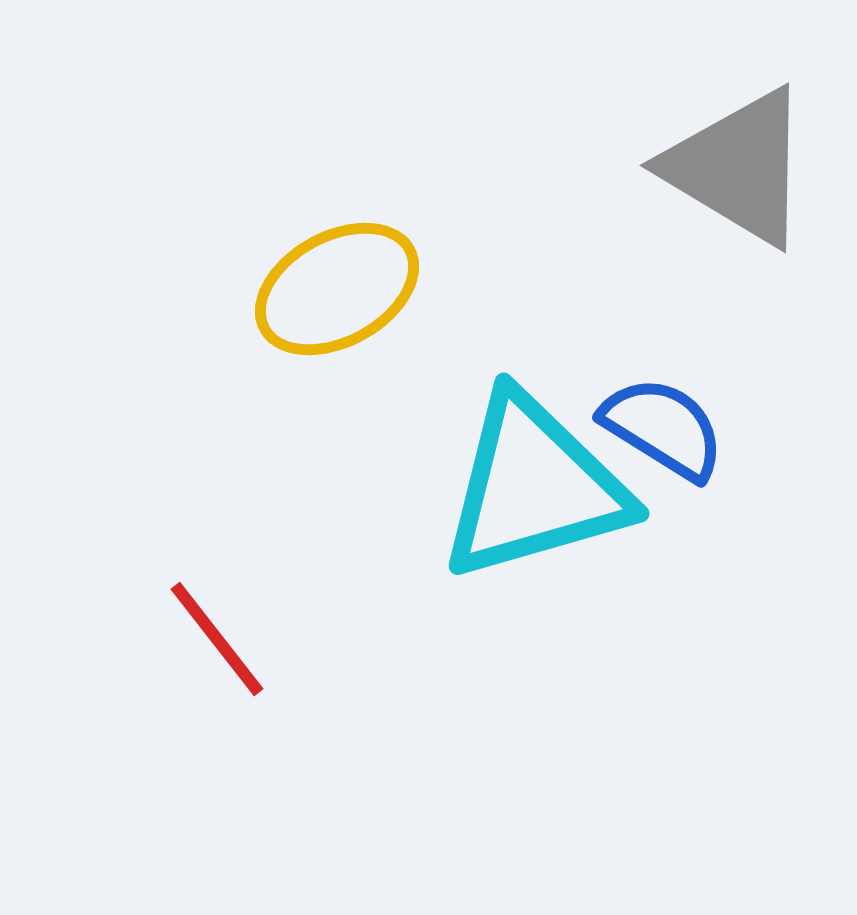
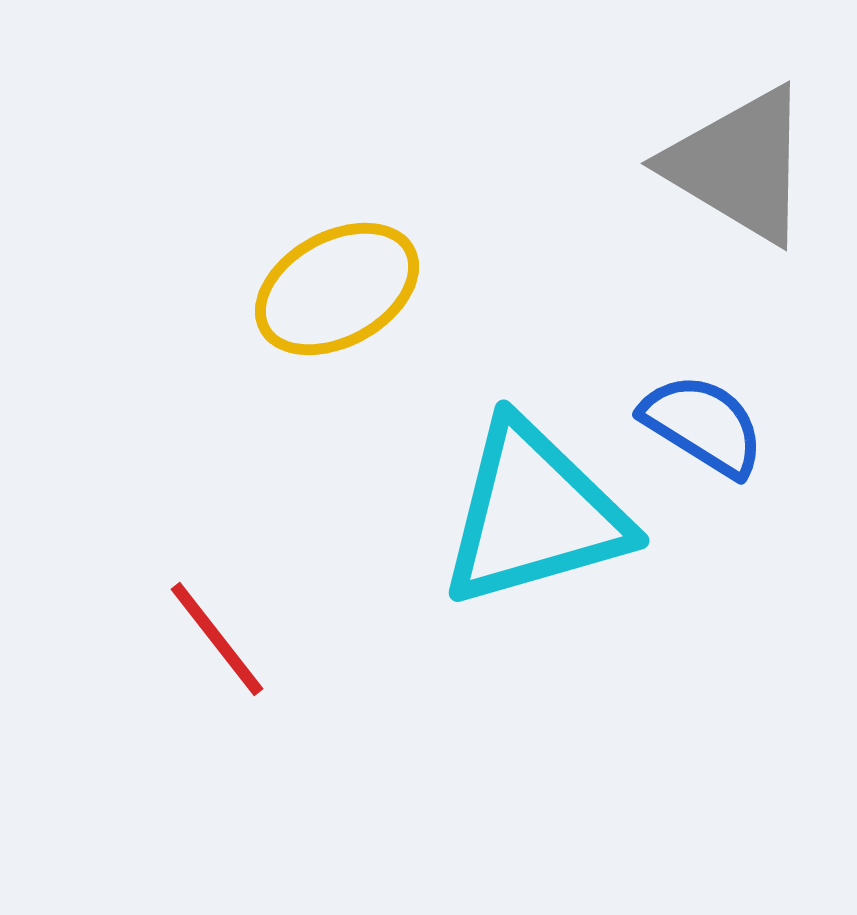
gray triangle: moved 1 px right, 2 px up
blue semicircle: moved 40 px right, 3 px up
cyan triangle: moved 27 px down
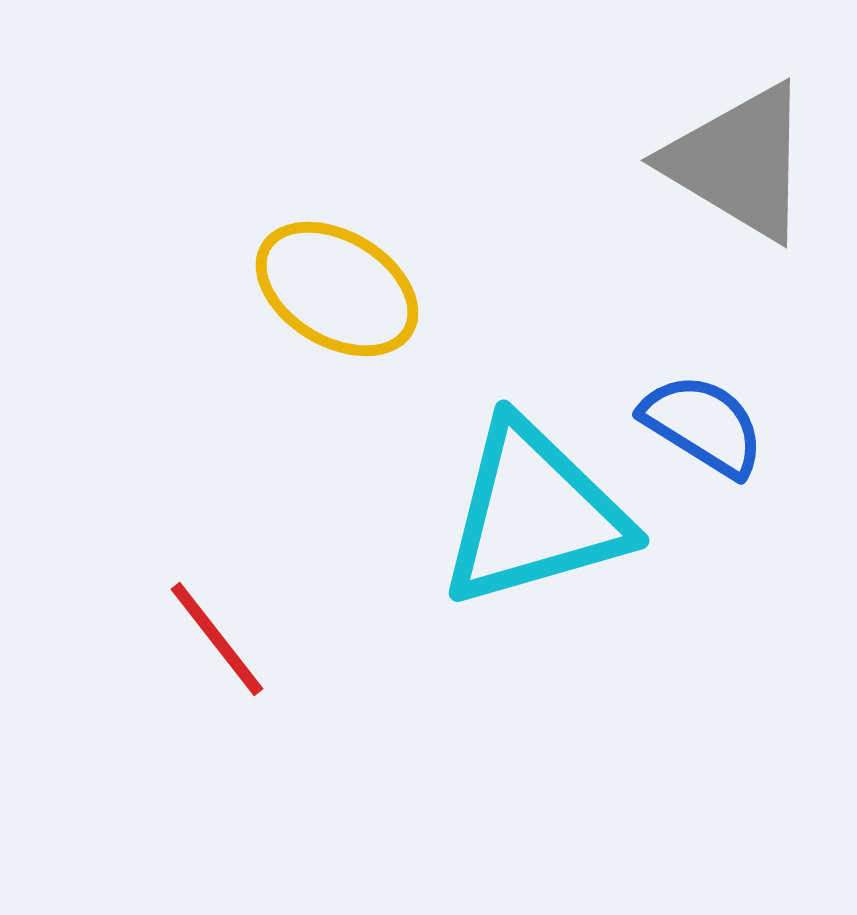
gray triangle: moved 3 px up
yellow ellipse: rotated 60 degrees clockwise
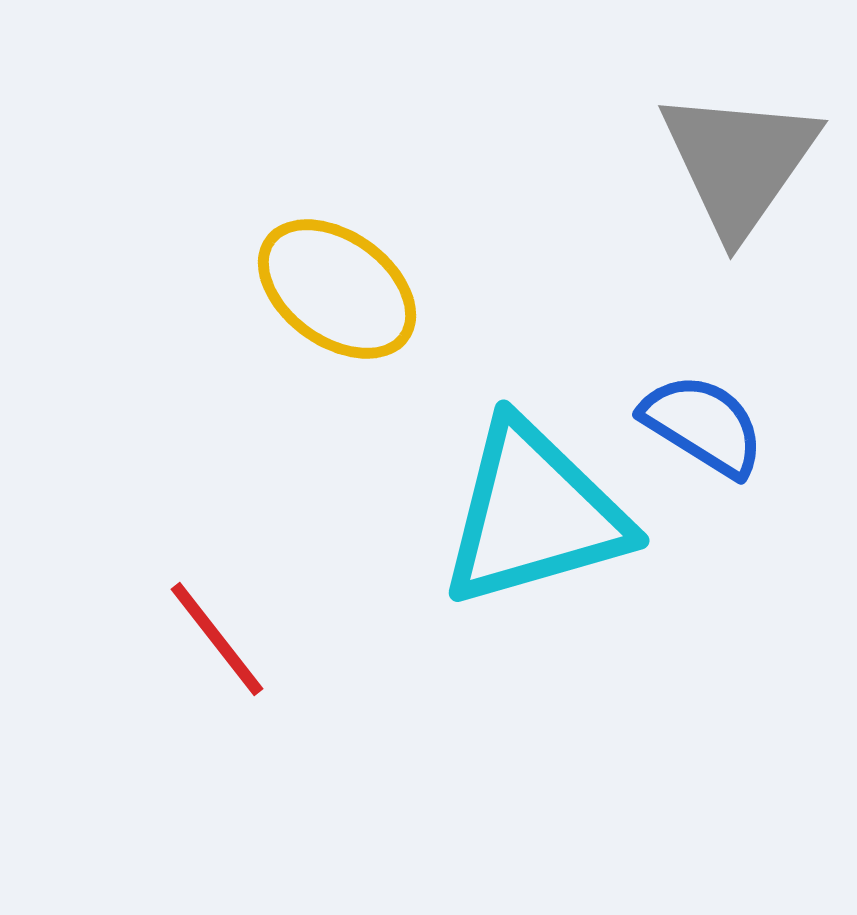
gray triangle: rotated 34 degrees clockwise
yellow ellipse: rotated 5 degrees clockwise
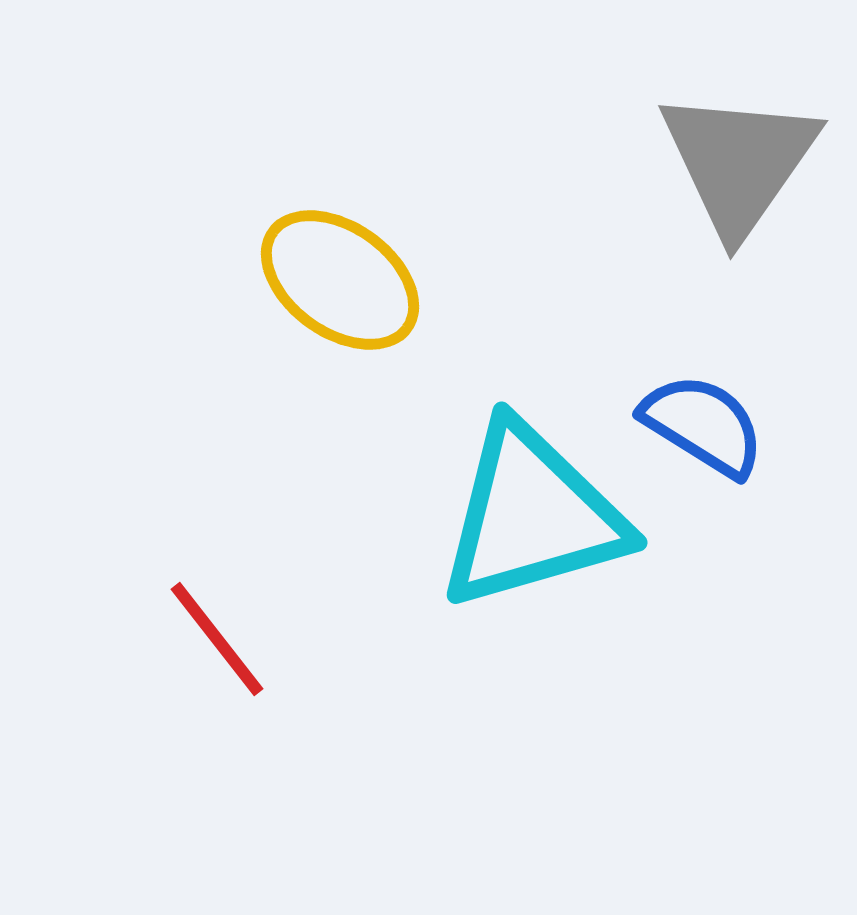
yellow ellipse: moved 3 px right, 9 px up
cyan triangle: moved 2 px left, 2 px down
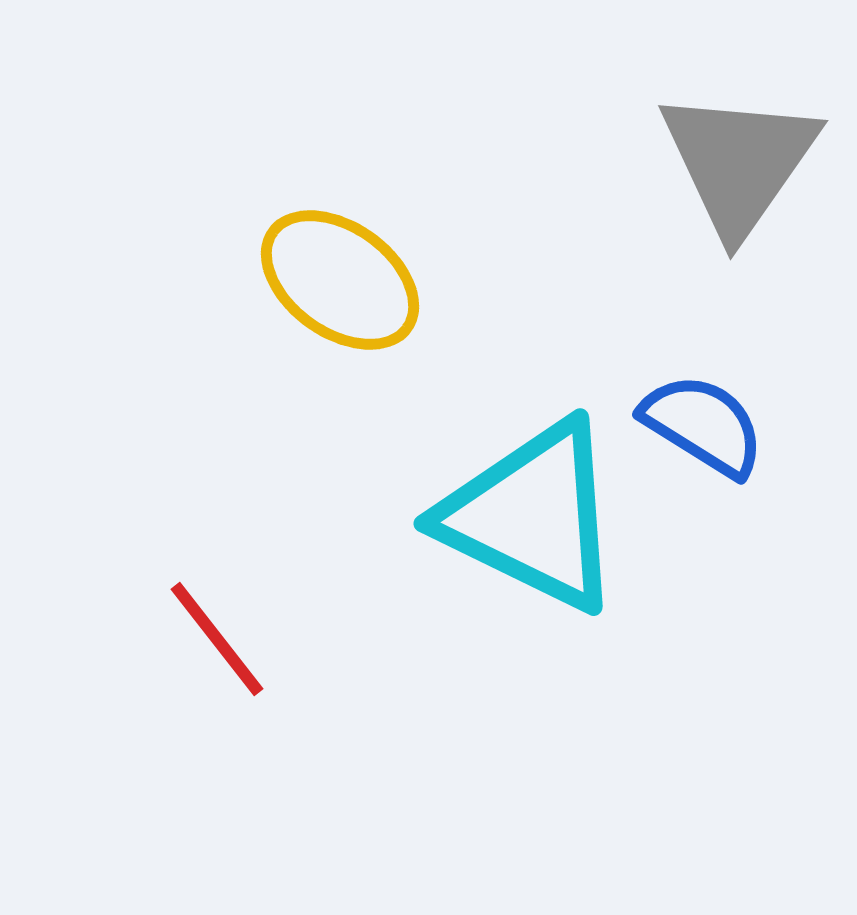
cyan triangle: rotated 42 degrees clockwise
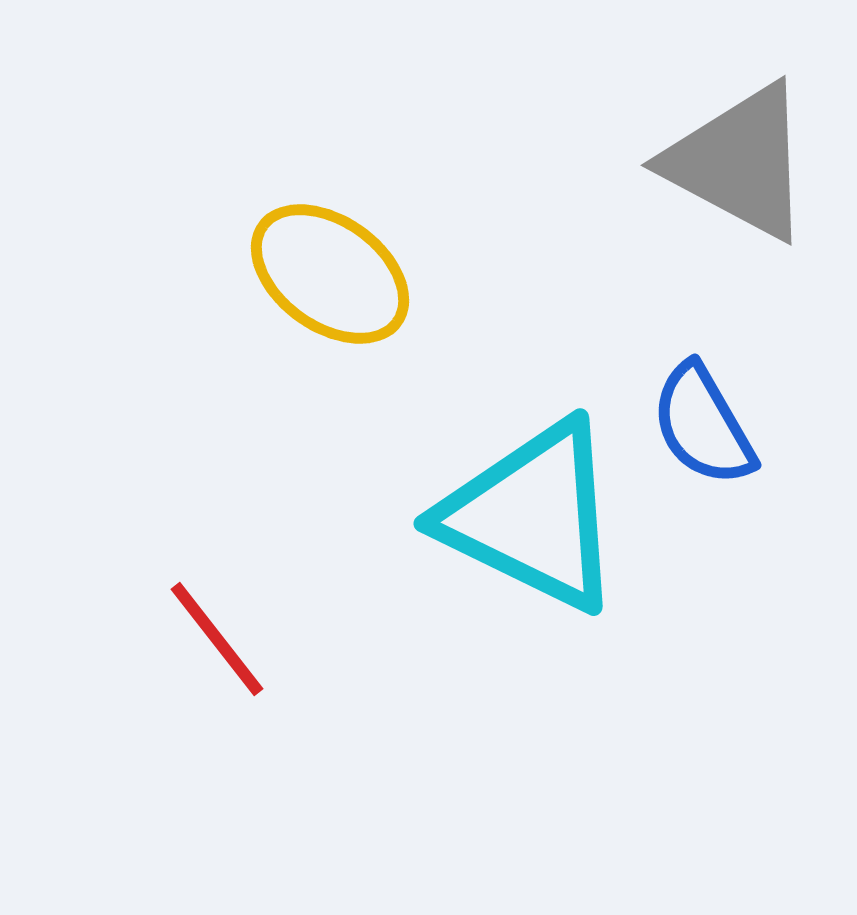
gray triangle: rotated 37 degrees counterclockwise
yellow ellipse: moved 10 px left, 6 px up
blue semicircle: rotated 152 degrees counterclockwise
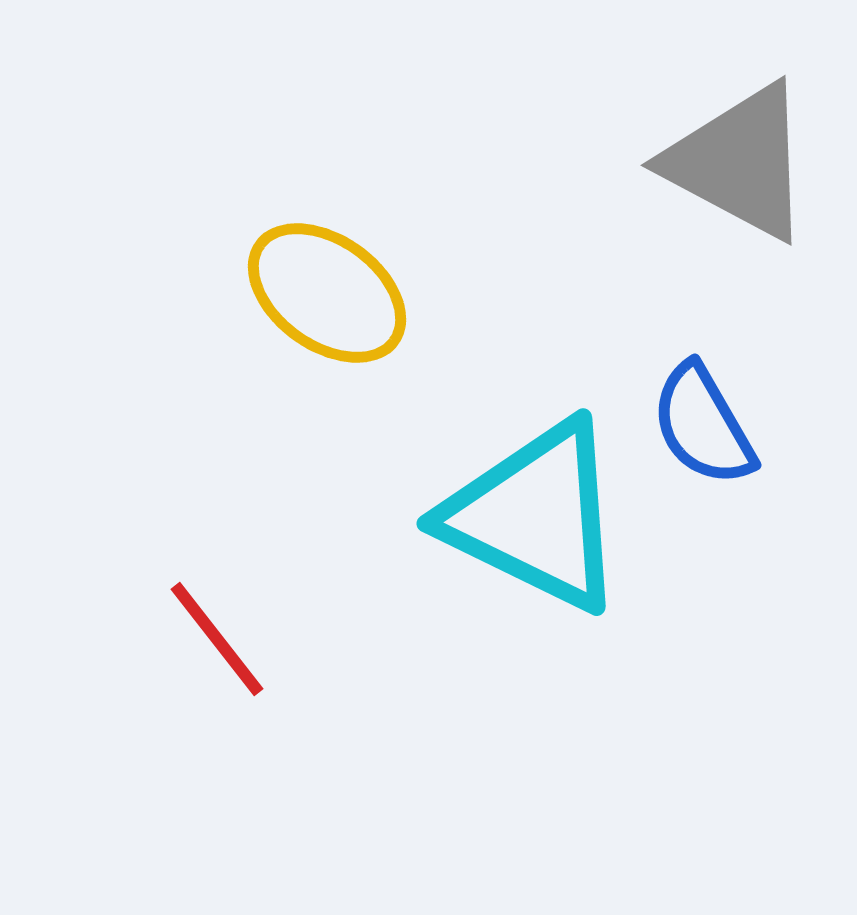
yellow ellipse: moved 3 px left, 19 px down
cyan triangle: moved 3 px right
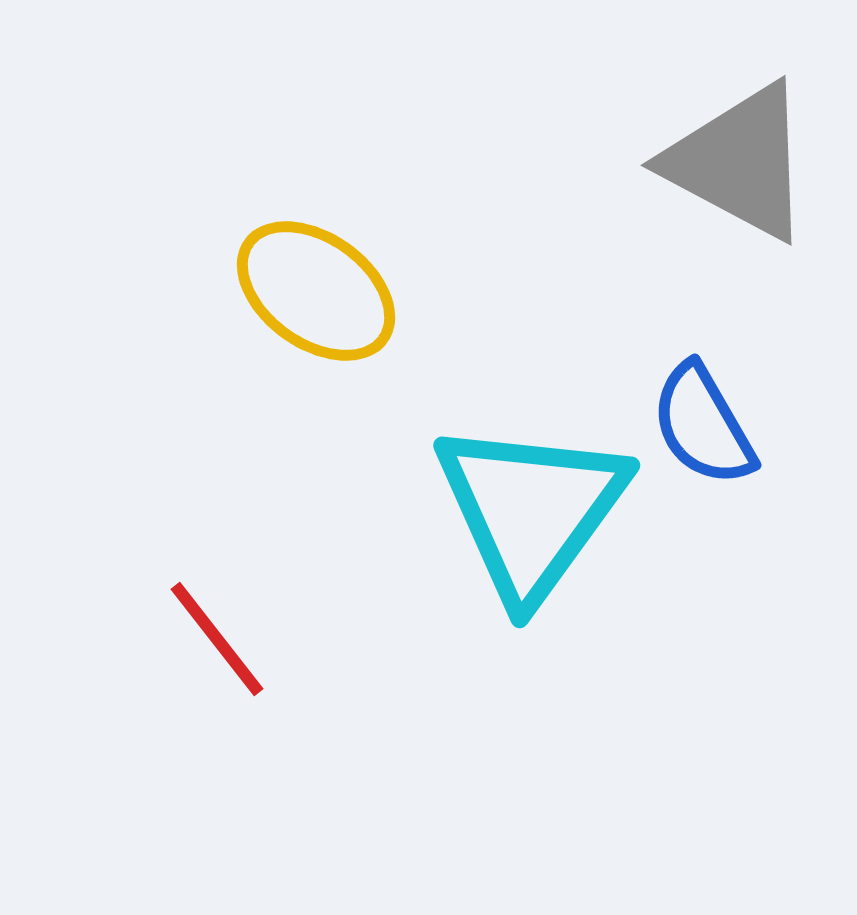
yellow ellipse: moved 11 px left, 2 px up
cyan triangle: moved 4 px left, 6 px up; rotated 40 degrees clockwise
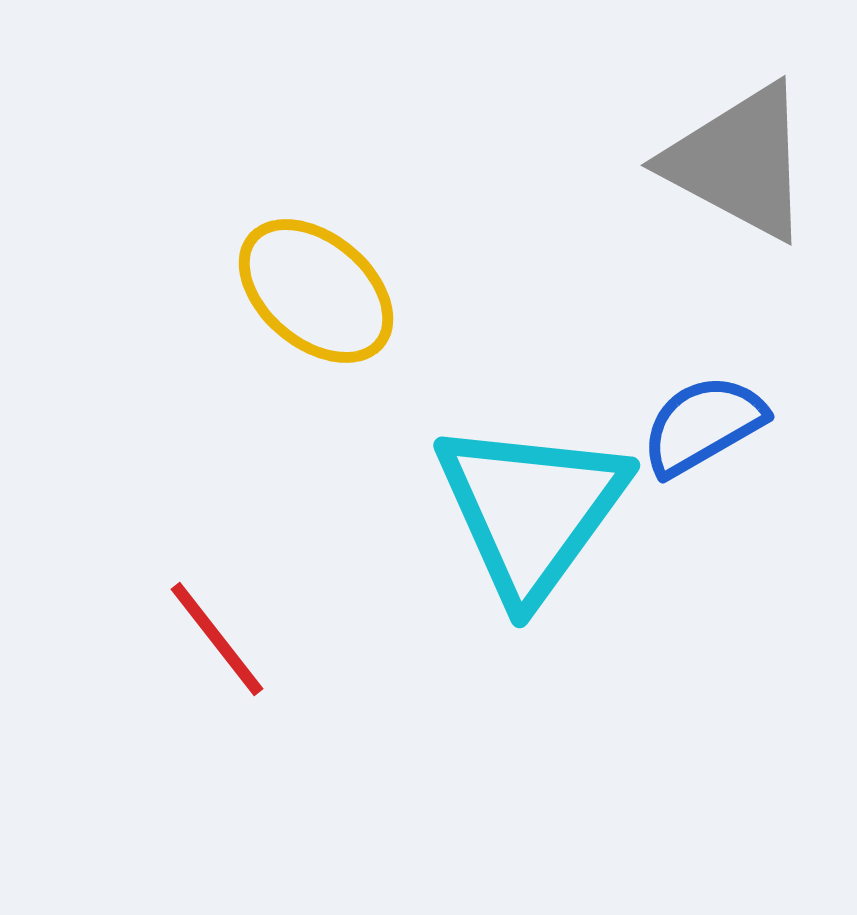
yellow ellipse: rotated 4 degrees clockwise
blue semicircle: rotated 90 degrees clockwise
